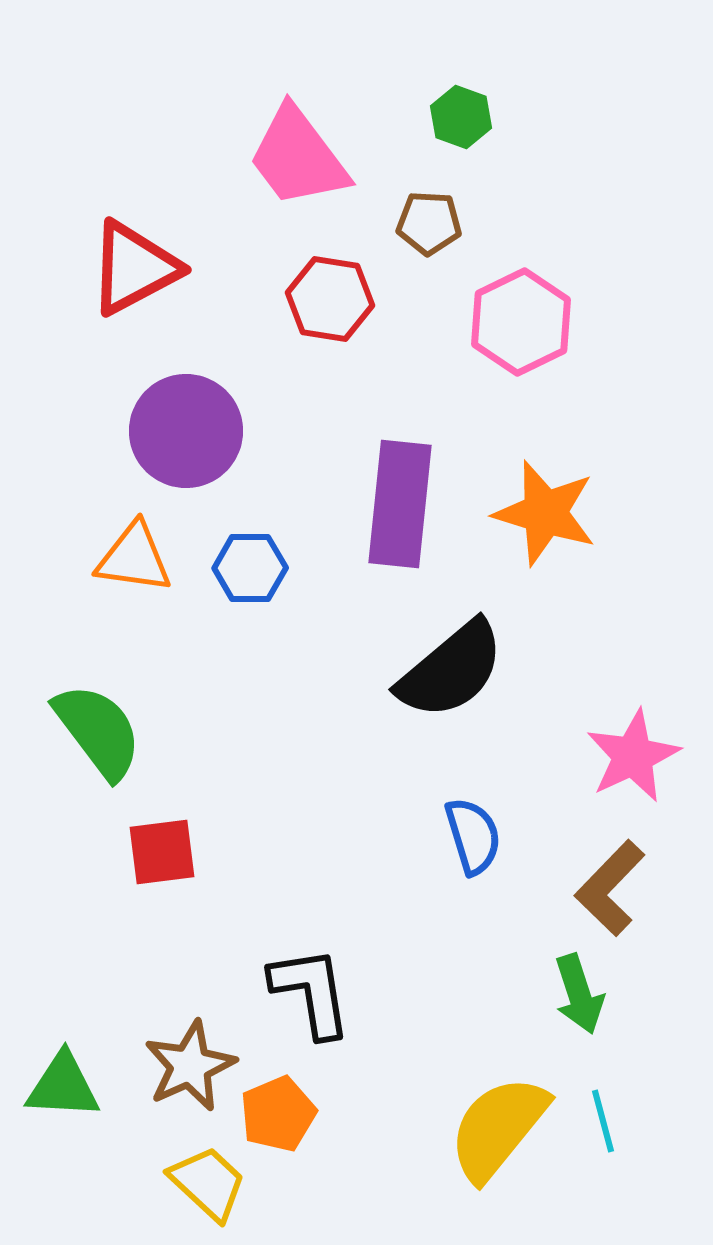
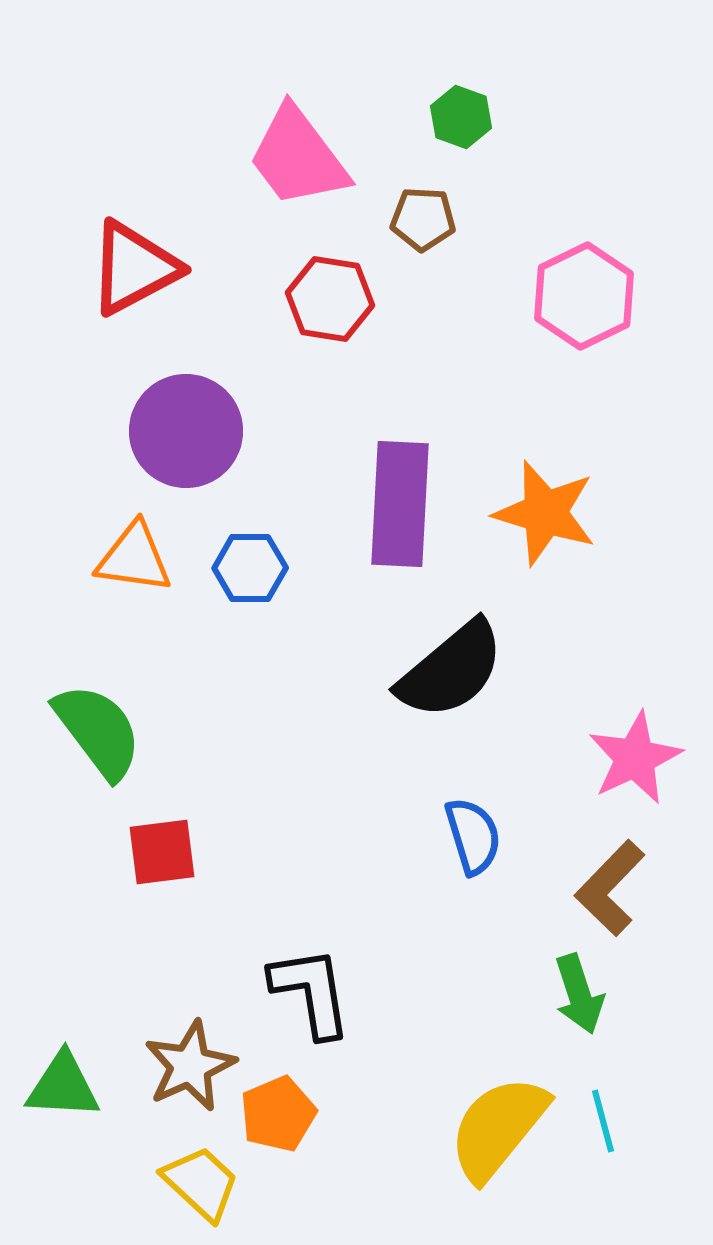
brown pentagon: moved 6 px left, 4 px up
pink hexagon: moved 63 px right, 26 px up
purple rectangle: rotated 3 degrees counterclockwise
pink star: moved 2 px right, 2 px down
yellow trapezoid: moved 7 px left
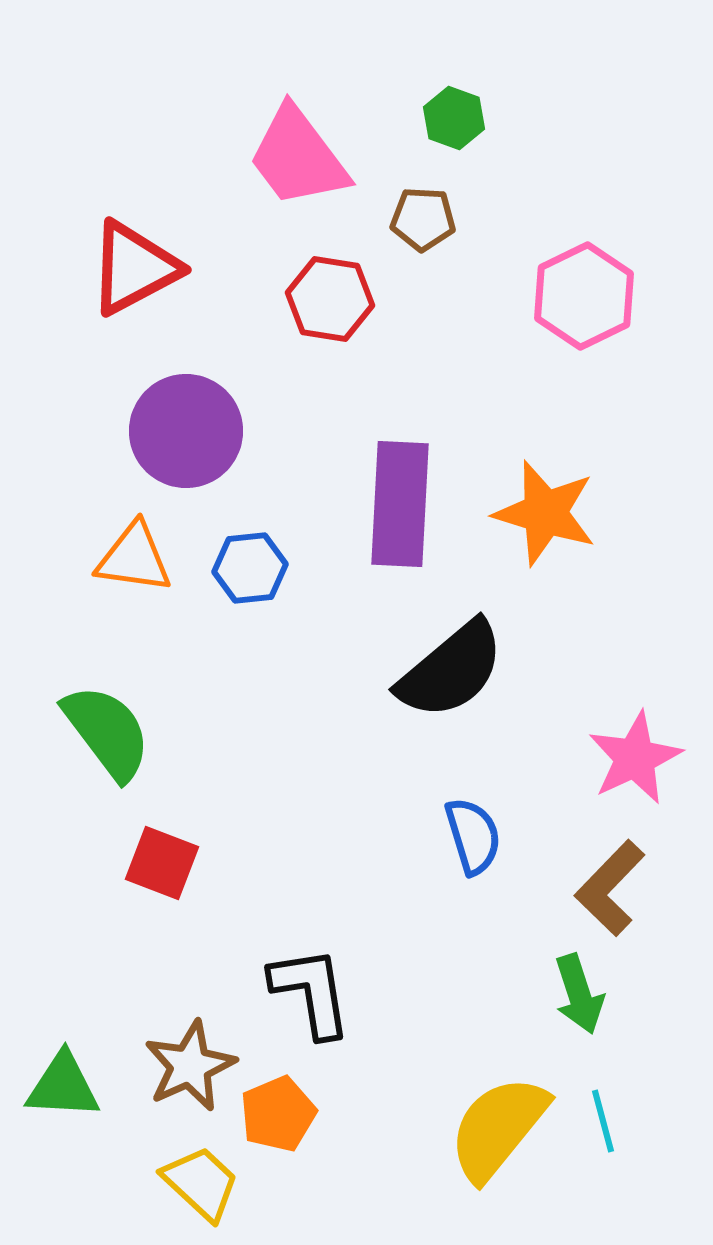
green hexagon: moved 7 px left, 1 px down
blue hexagon: rotated 6 degrees counterclockwise
green semicircle: moved 9 px right, 1 px down
red square: moved 11 px down; rotated 28 degrees clockwise
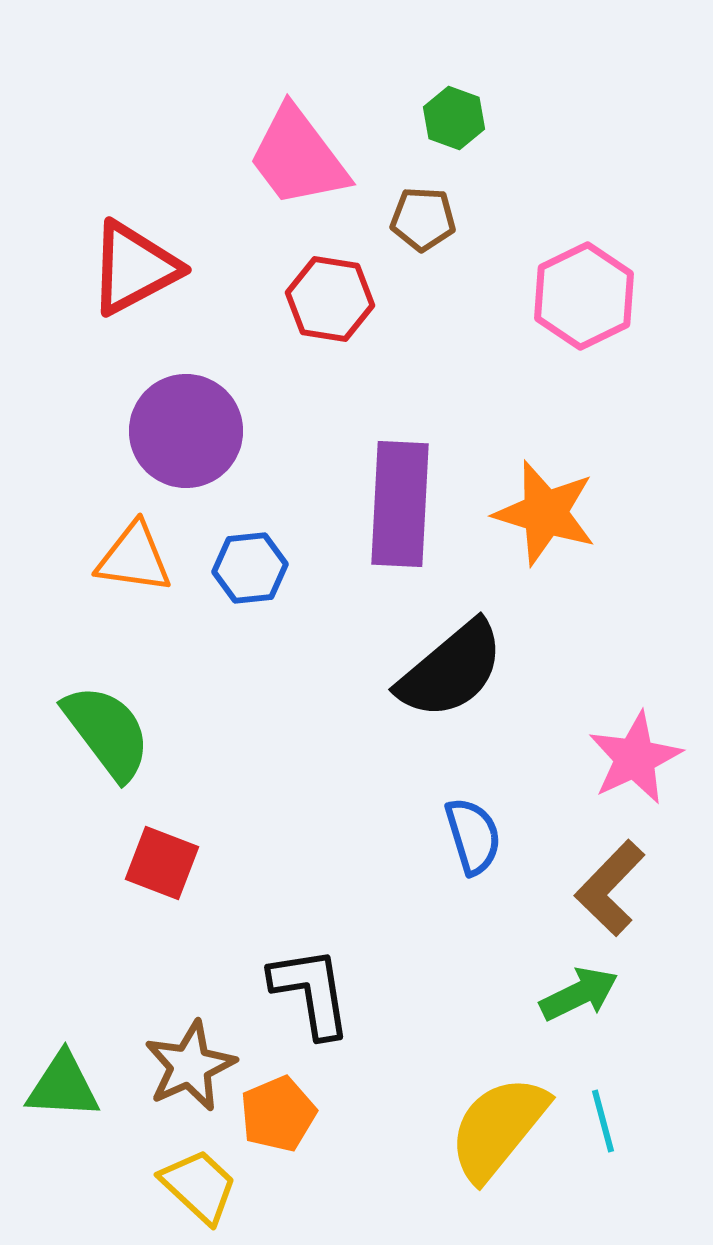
green arrow: rotated 98 degrees counterclockwise
yellow trapezoid: moved 2 px left, 3 px down
